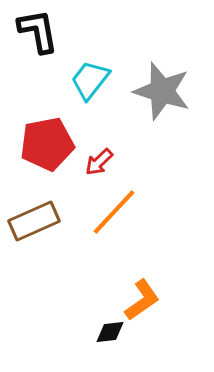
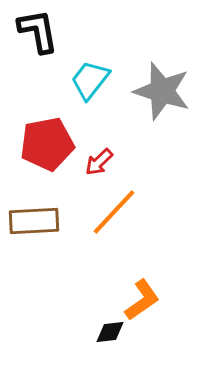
brown rectangle: rotated 21 degrees clockwise
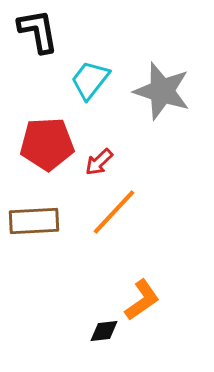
red pentagon: rotated 8 degrees clockwise
black diamond: moved 6 px left, 1 px up
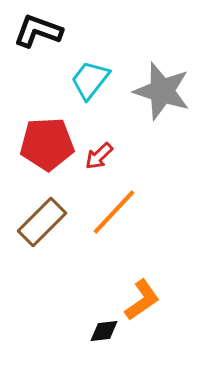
black L-shape: rotated 60 degrees counterclockwise
red arrow: moved 6 px up
brown rectangle: moved 8 px right, 1 px down; rotated 42 degrees counterclockwise
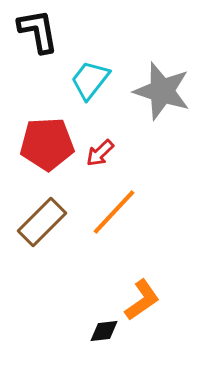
black L-shape: rotated 60 degrees clockwise
red arrow: moved 1 px right, 3 px up
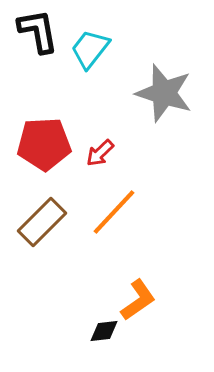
cyan trapezoid: moved 31 px up
gray star: moved 2 px right, 2 px down
red pentagon: moved 3 px left
orange L-shape: moved 4 px left
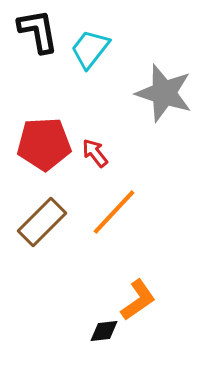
red arrow: moved 5 px left; rotated 96 degrees clockwise
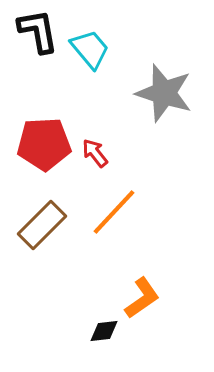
cyan trapezoid: rotated 102 degrees clockwise
brown rectangle: moved 3 px down
orange L-shape: moved 4 px right, 2 px up
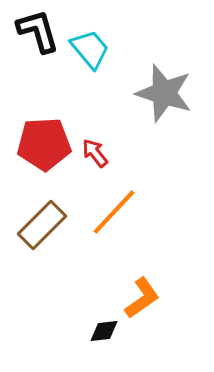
black L-shape: rotated 6 degrees counterclockwise
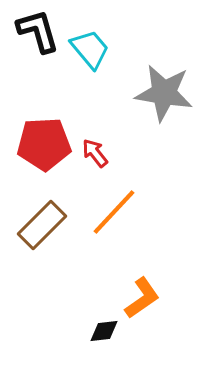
gray star: rotated 8 degrees counterclockwise
